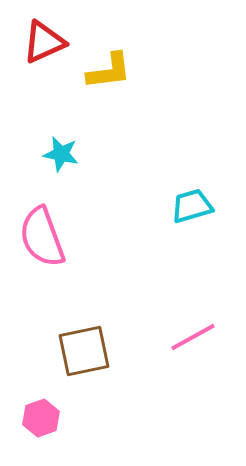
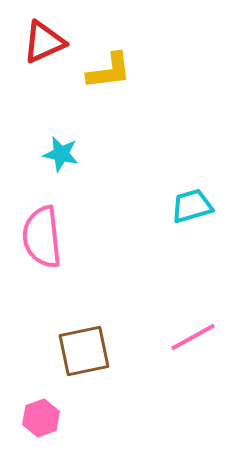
pink semicircle: rotated 14 degrees clockwise
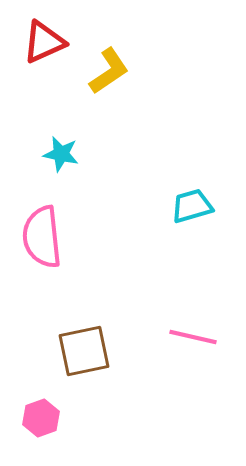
yellow L-shape: rotated 27 degrees counterclockwise
pink line: rotated 42 degrees clockwise
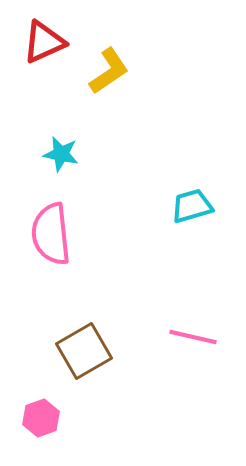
pink semicircle: moved 9 px right, 3 px up
brown square: rotated 18 degrees counterclockwise
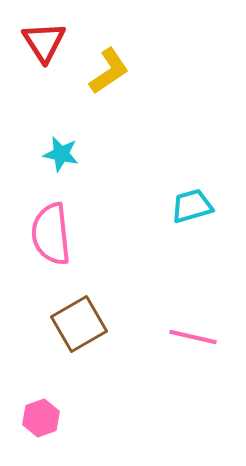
red triangle: rotated 39 degrees counterclockwise
brown square: moved 5 px left, 27 px up
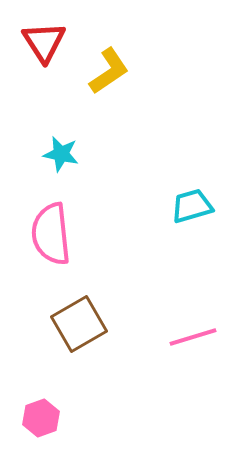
pink line: rotated 30 degrees counterclockwise
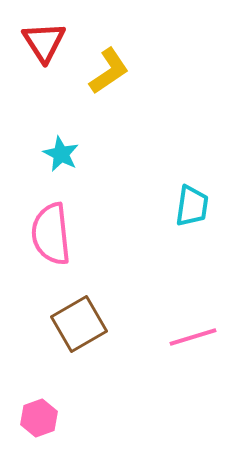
cyan star: rotated 15 degrees clockwise
cyan trapezoid: rotated 114 degrees clockwise
pink hexagon: moved 2 px left
